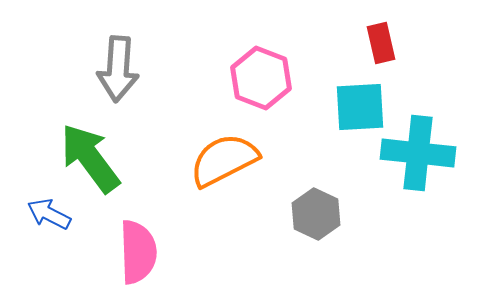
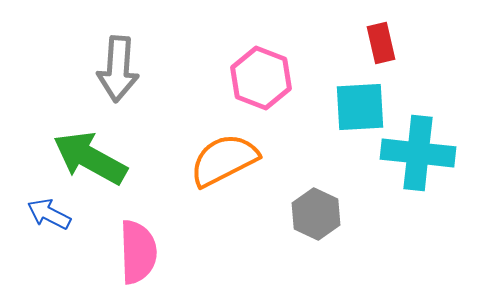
green arrow: rotated 24 degrees counterclockwise
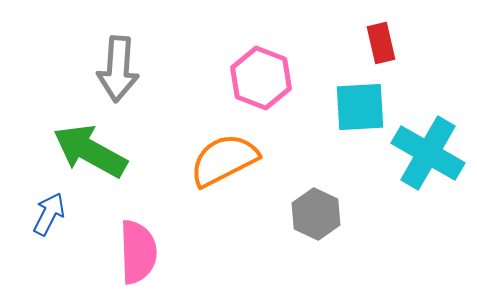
cyan cross: moved 10 px right; rotated 24 degrees clockwise
green arrow: moved 7 px up
blue arrow: rotated 90 degrees clockwise
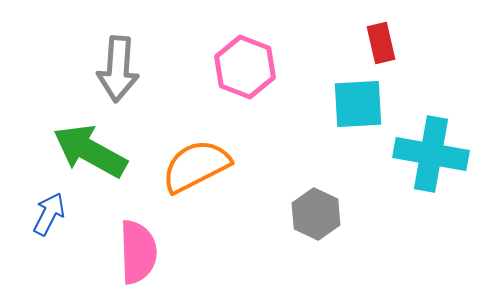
pink hexagon: moved 16 px left, 11 px up
cyan square: moved 2 px left, 3 px up
cyan cross: moved 3 px right, 1 px down; rotated 20 degrees counterclockwise
orange semicircle: moved 28 px left, 6 px down
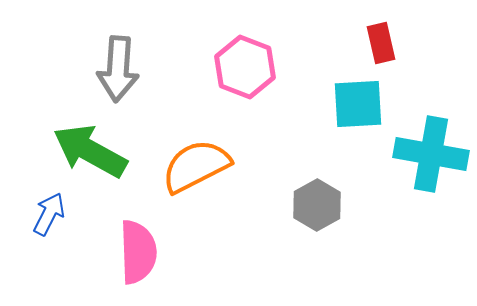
gray hexagon: moved 1 px right, 9 px up; rotated 6 degrees clockwise
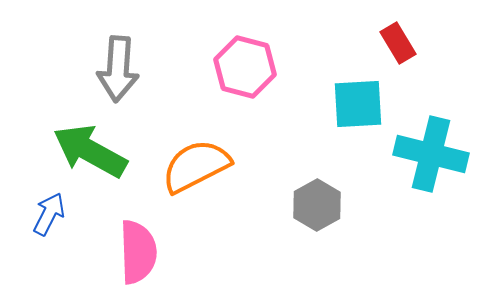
red rectangle: moved 17 px right; rotated 18 degrees counterclockwise
pink hexagon: rotated 6 degrees counterclockwise
cyan cross: rotated 4 degrees clockwise
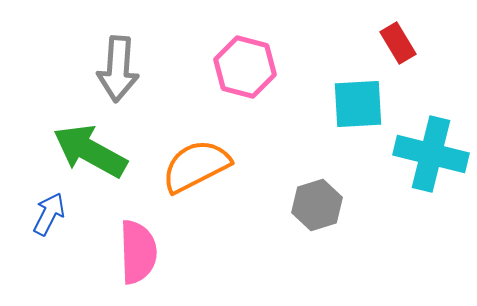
gray hexagon: rotated 12 degrees clockwise
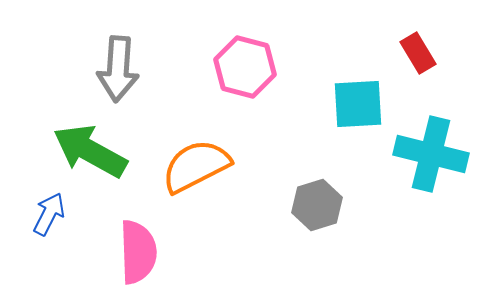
red rectangle: moved 20 px right, 10 px down
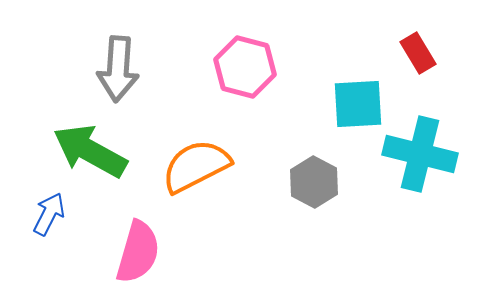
cyan cross: moved 11 px left
gray hexagon: moved 3 px left, 23 px up; rotated 15 degrees counterclockwise
pink semicircle: rotated 18 degrees clockwise
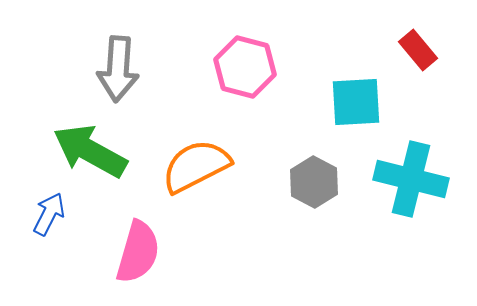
red rectangle: moved 3 px up; rotated 9 degrees counterclockwise
cyan square: moved 2 px left, 2 px up
cyan cross: moved 9 px left, 25 px down
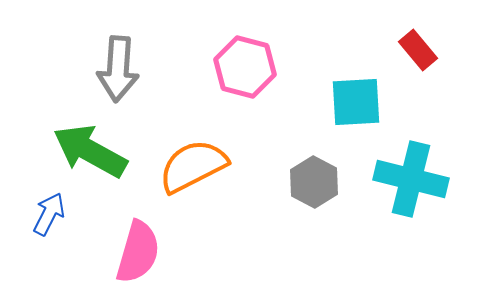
orange semicircle: moved 3 px left
